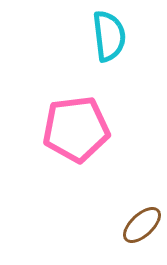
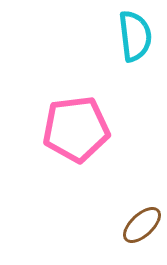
cyan semicircle: moved 26 px right
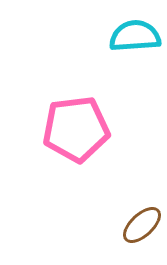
cyan semicircle: rotated 87 degrees counterclockwise
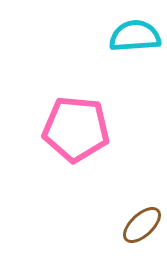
pink pentagon: rotated 12 degrees clockwise
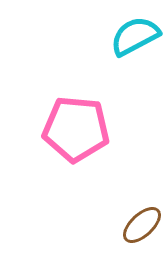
cyan semicircle: rotated 24 degrees counterclockwise
